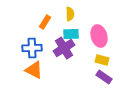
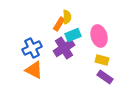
yellow semicircle: moved 3 px left, 3 px down
orange rectangle: moved 14 px right, 2 px down
cyan rectangle: moved 2 px right, 1 px down; rotated 21 degrees counterclockwise
blue cross: rotated 24 degrees counterclockwise
purple rectangle: moved 1 px right
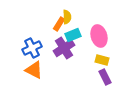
purple rectangle: rotated 28 degrees clockwise
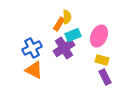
pink ellipse: rotated 40 degrees clockwise
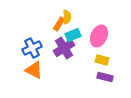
purple rectangle: rotated 49 degrees counterclockwise
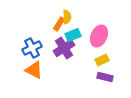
yellow rectangle: rotated 40 degrees counterclockwise
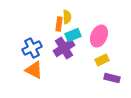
orange rectangle: rotated 24 degrees counterclockwise
purple rectangle: moved 7 px right, 1 px down
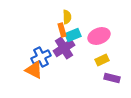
orange rectangle: moved 3 px right, 6 px down; rotated 24 degrees counterclockwise
pink ellipse: rotated 45 degrees clockwise
blue cross: moved 9 px right, 9 px down
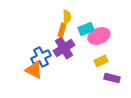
orange rectangle: rotated 32 degrees clockwise
cyan rectangle: moved 13 px right, 6 px up
yellow rectangle: moved 1 px left, 1 px down
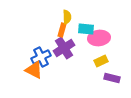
cyan rectangle: rotated 28 degrees clockwise
pink ellipse: moved 2 px down; rotated 15 degrees clockwise
